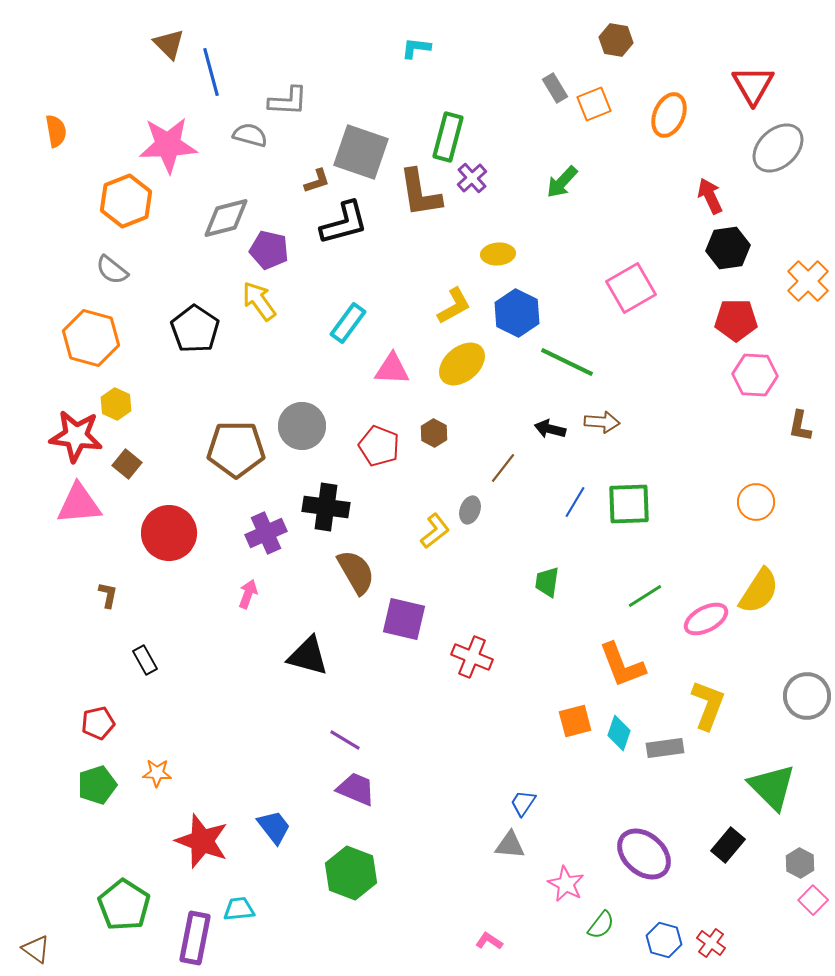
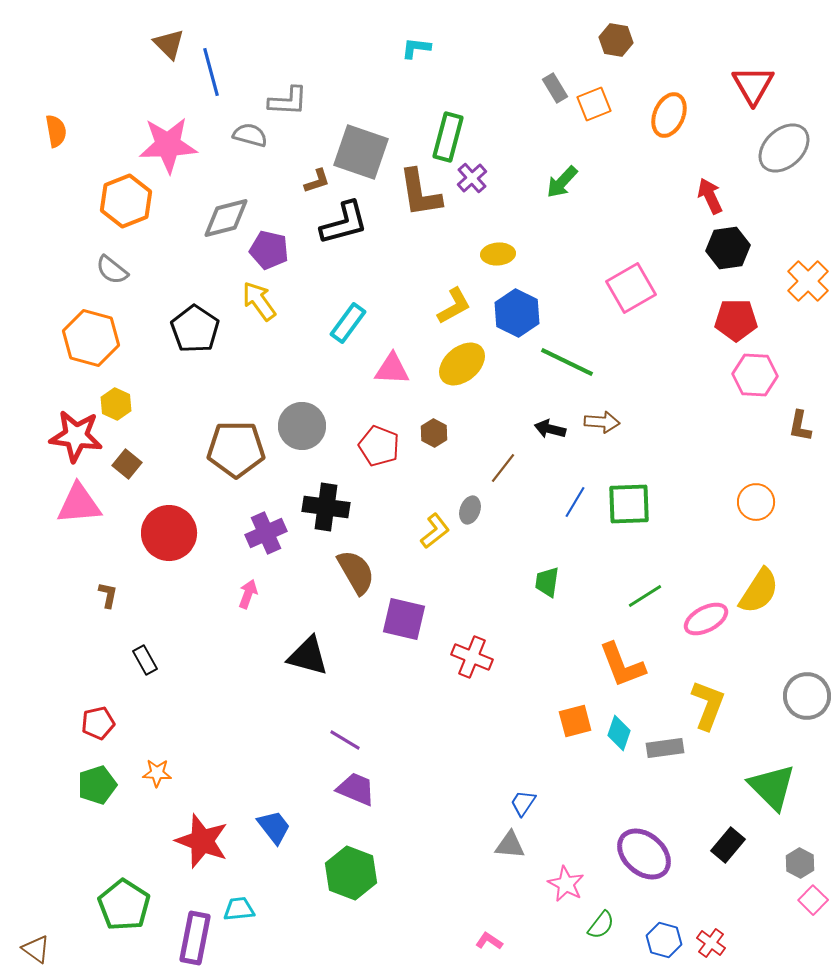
gray ellipse at (778, 148): moved 6 px right
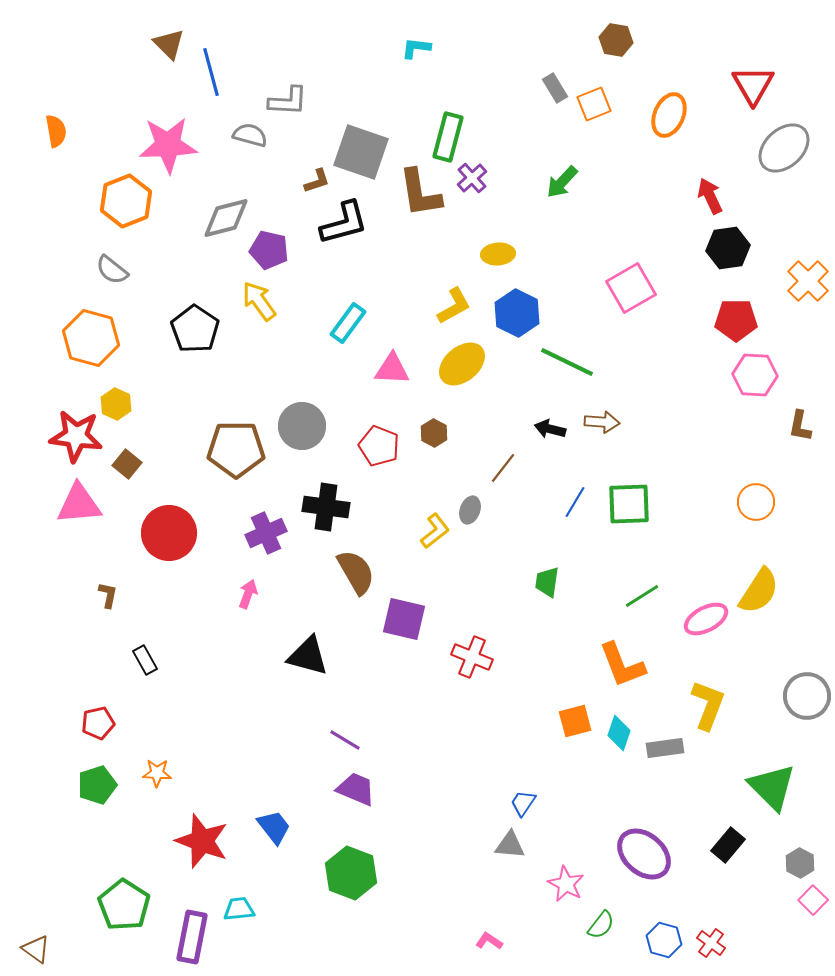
green line at (645, 596): moved 3 px left
purple rectangle at (195, 938): moved 3 px left, 1 px up
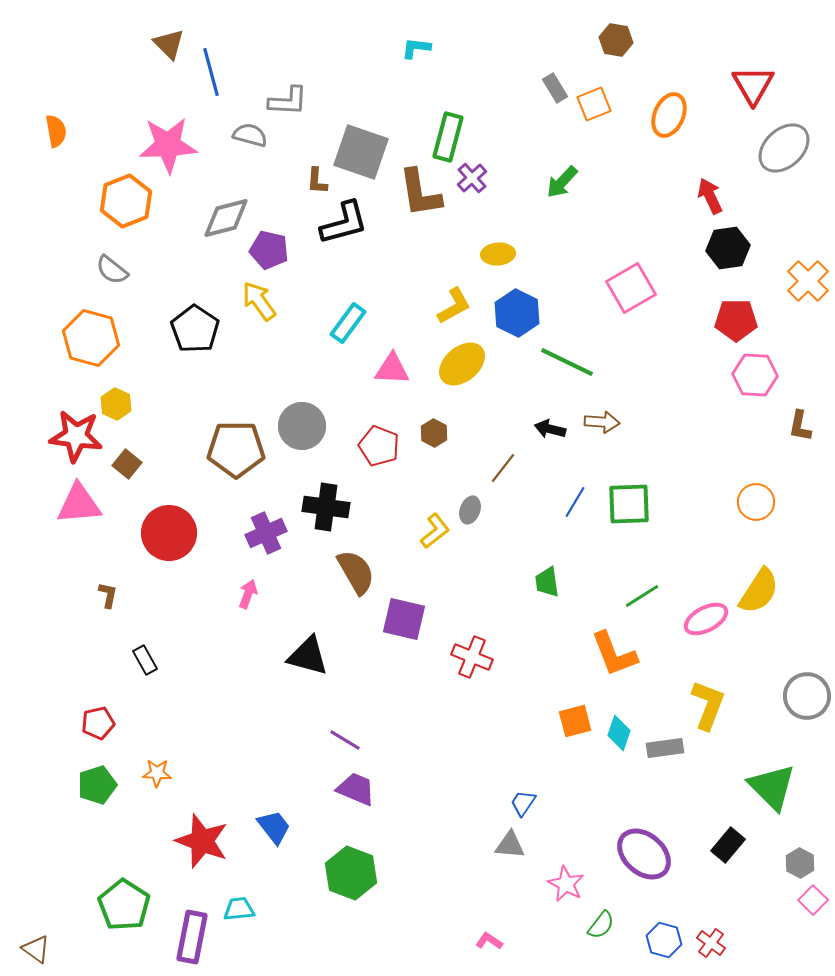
brown L-shape at (317, 181): rotated 112 degrees clockwise
green trapezoid at (547, 582): rotated 16 degrees counterclockwise
orange L-shape at (622, 665): moved 8 px left, 11 px up
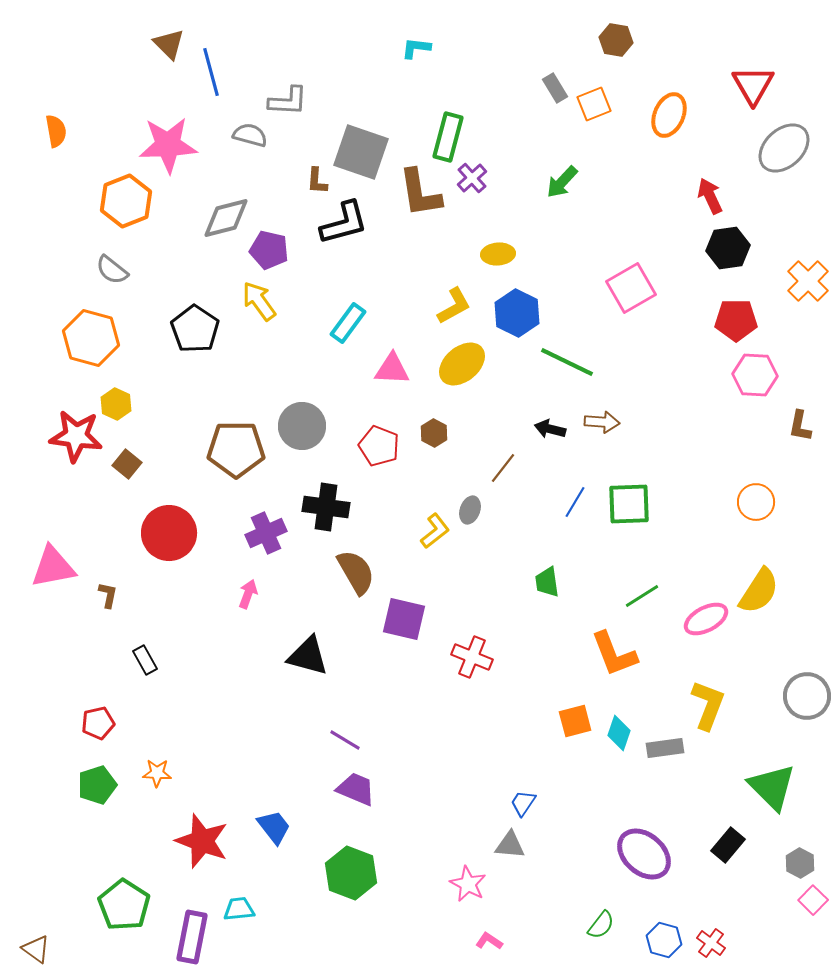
pink triangle at (79, 504): moved 26 px left, 63 px down; rotated 6 degrees counterclockwise
pink star at (566, 884): moved 98 px left
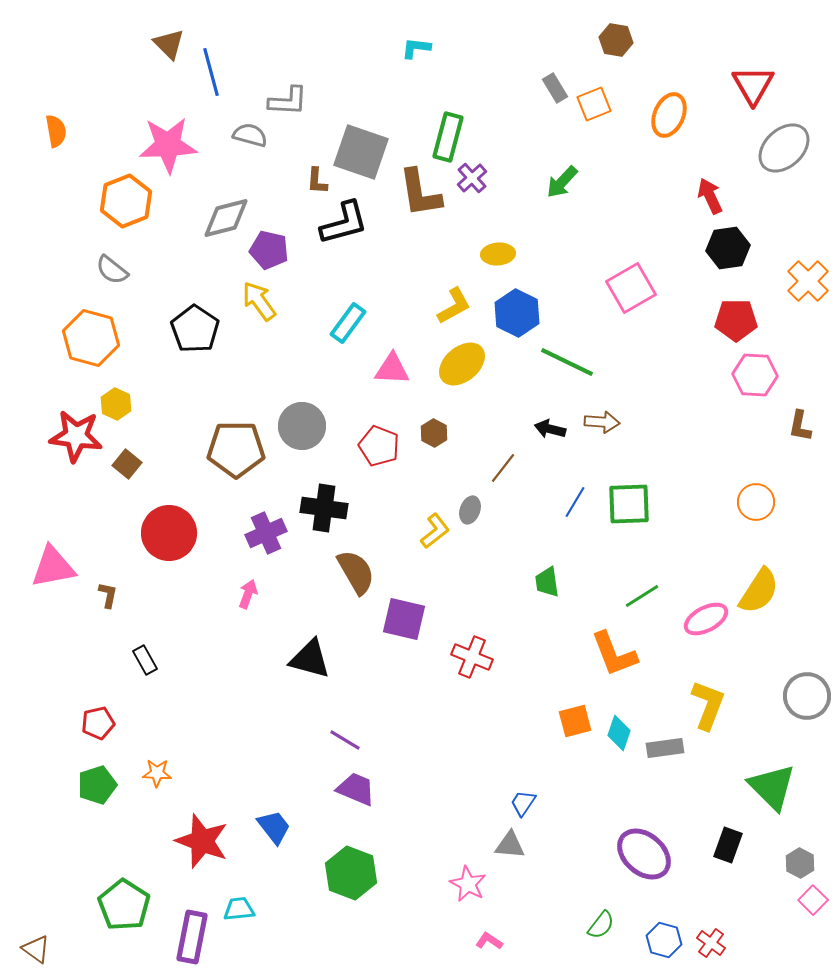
black cross at (326, 507): moved 2 px left, 1 px down
black triangle at (308, 656): moved 2 px right, 3 px down
black rectangle at (728, 845): rotated 20 degrees counterclockwise
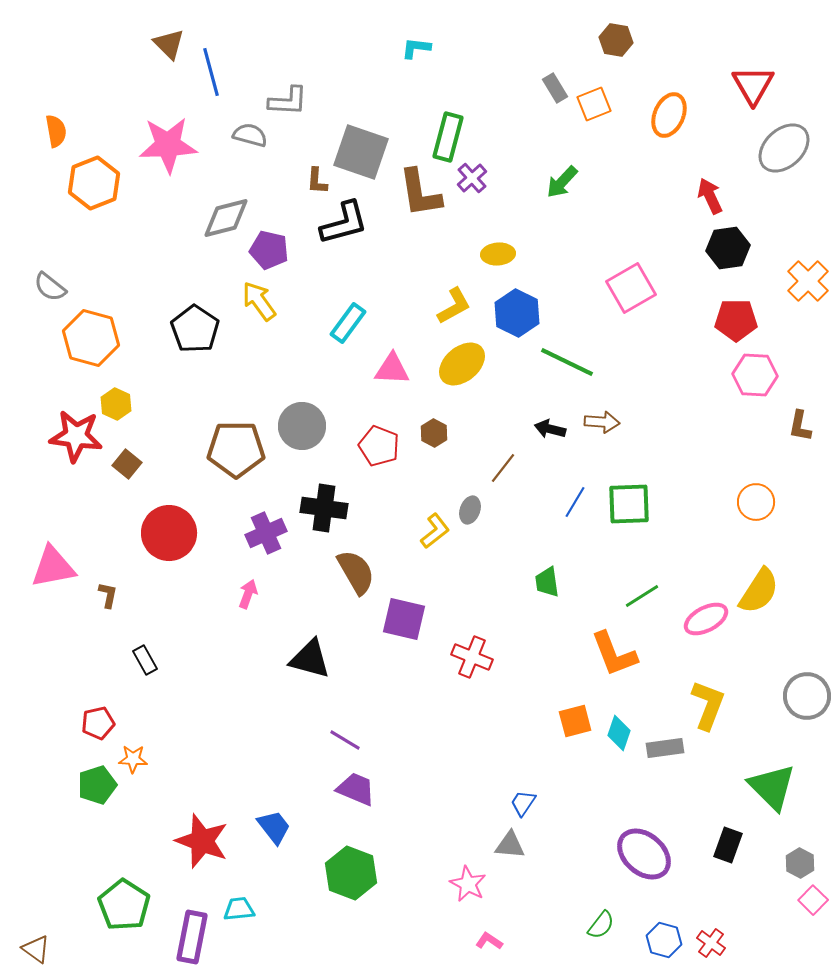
orange hexagon at (126, 201): moved 32 px left, 18 px up
gray semicircle at (112, 270): moved 62 px left, 17 px down
orange star at (157, 773): moved 24 px left, 14 px up
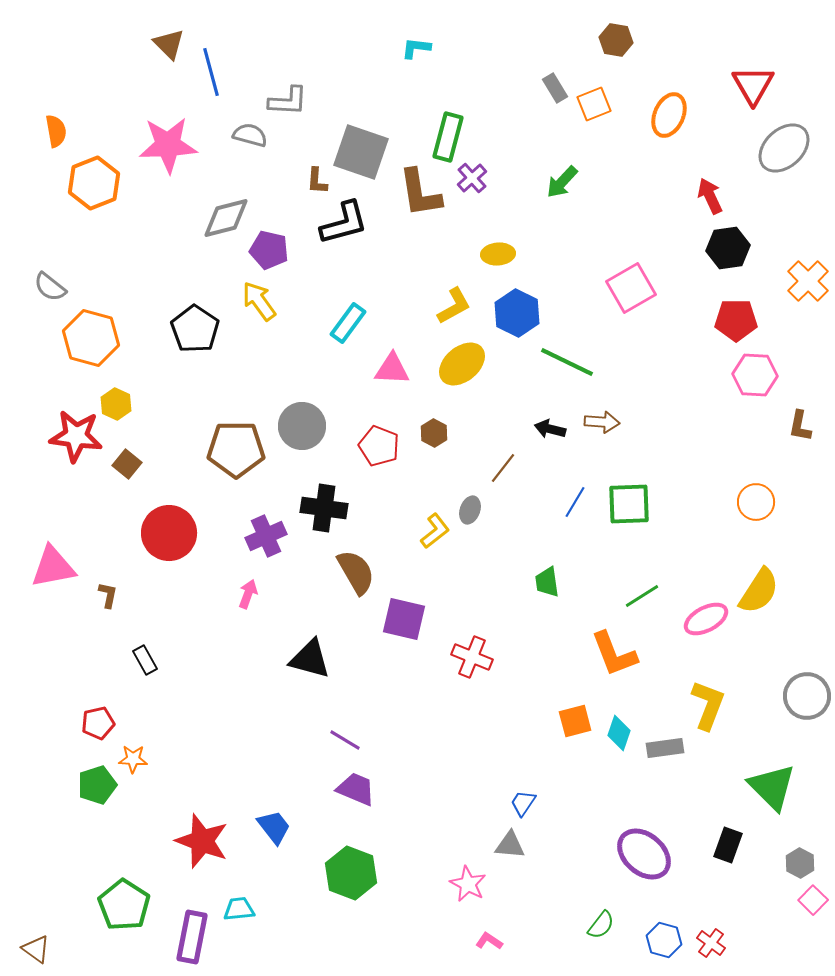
purple cross at (266, 533): moved 3 px down
